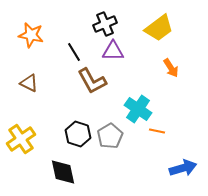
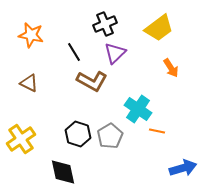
purple triangle: moved 2 px right, 2 px down; rotated 45 degrees counterclockwise
brown L-shape: rotated 32 degrees counterclockwise
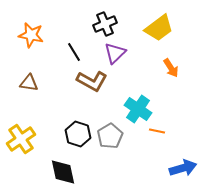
brown triangle: rotated 18 degrees counterclockwise
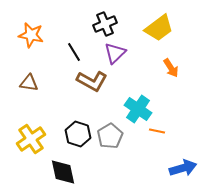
yellow cross: moved 10 px right
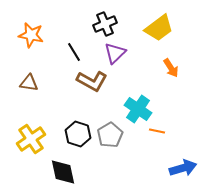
gray pentagon: moved 1 px up
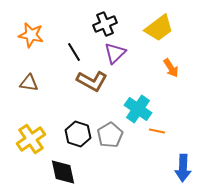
blue arrow: rotated 108 degrees clockwise
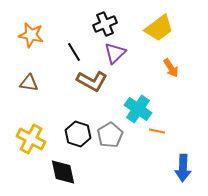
yellow cross: rotated 28 degrees counterclockwise
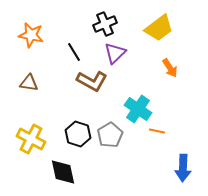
orange arrow: moved 1 px left
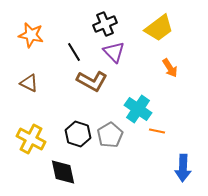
purple triangle: moved 1 px left, 1 px up; rotated 30 degrees counterclockwise
brown triangle: rotated 18 degrees clockwise
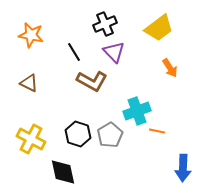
cyan cross: moved 1 px left, 2 px down; rotated 36 degrees clockwise
